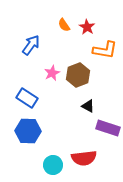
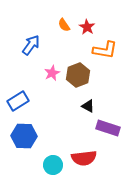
blue rectangle: moved 9 px left, 3 px down; rotated 65 degrees counterclockwise
blue hexagon: moved 4 px left, 5 px down
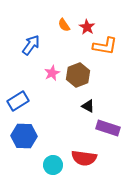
orange L-shape: moved 4 px up
red semicircle: rotated 15 degrees clockwise
